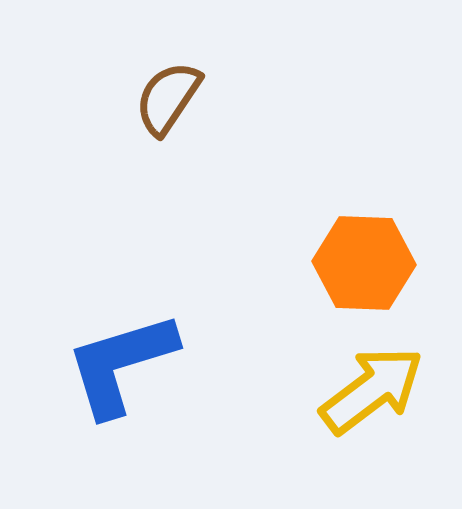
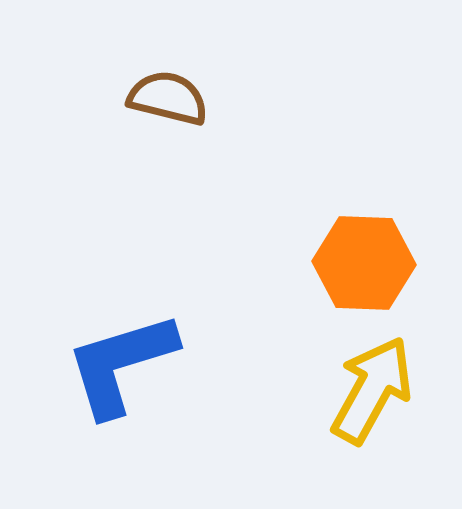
brown semicircle: rotated 70 degrees clockwise
yellow arrow: rotated 24 degrees counterclockwise
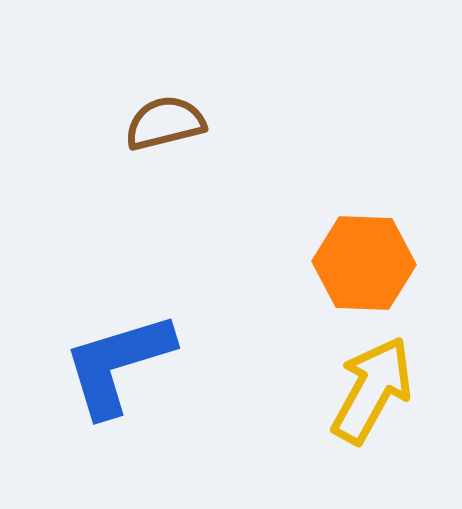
brown semicircle: moved 3 px left, 25 px down; rotated 28 degrees counterclockwise
blue L-shape: moved 3 px left
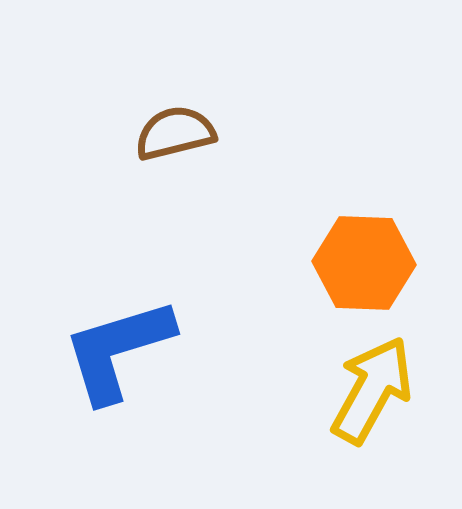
brown semicircle: moved 10 px right, 10 px down
blue L-shape: moved 14 px up
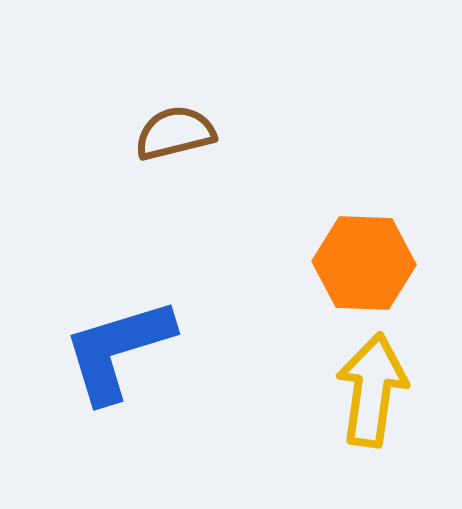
yellow arrow: rotated 21 degrees counterclockwise
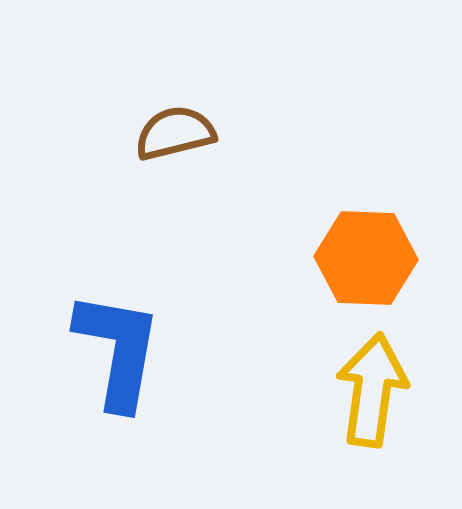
orange hexagon: moved 2 px right, 5 px up
blue L-shape: rotated 117 degrees clockwise
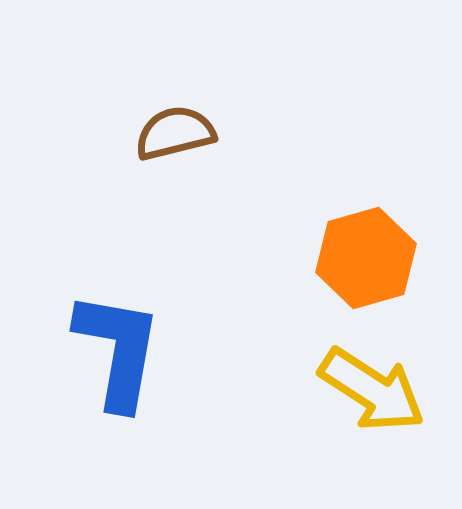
orange hexagon: rotated 18 degrees counterclockwise
yellow arrow: rotated 115 degrees clockwise
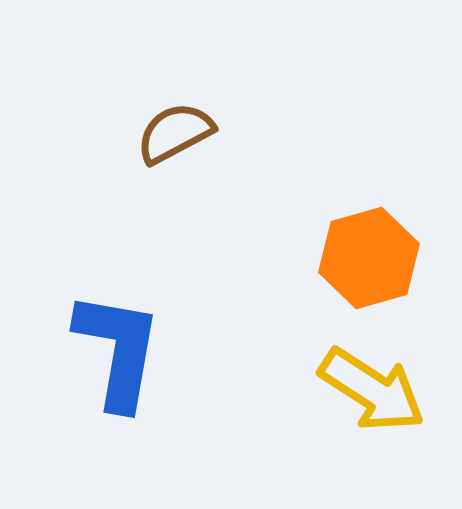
brown semicircle: rotated 14 degrees counterclockwise
orange hexagon: moved 3 px right
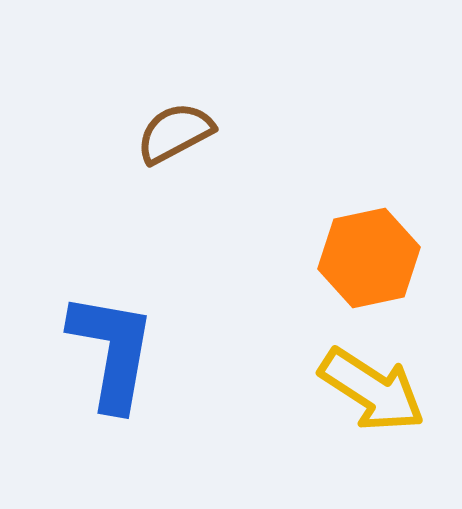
orange hexagon: rotated 4 degrees clockwise
blue L-shape: moved 6 px left, 1 px down
